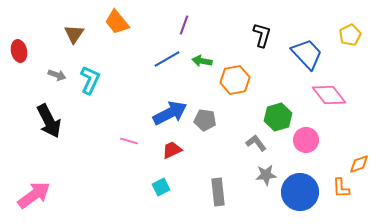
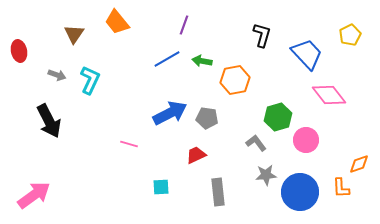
gray pentagon: moved 2 px right, 2 px up
pink line: moved 3 px down
red trapezoid: moved 24 px right, 5 px down
cyan square: rotated 24 degrees clockwise
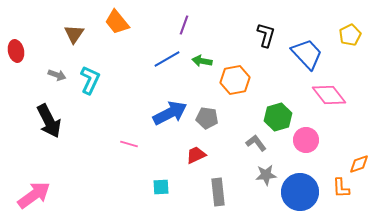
black L-shape: moved 4 px right
red ellipse: moved 3 px left
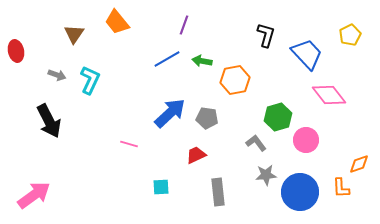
blue arrow: rotated 16 degrees counterclockwise
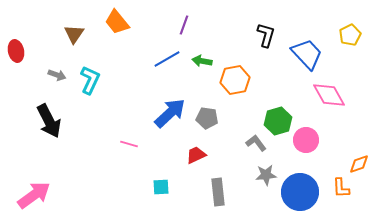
pink diamond: rotated 8 degrees clockwise
green hexagon: moved 4 px down
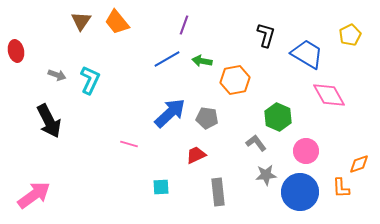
brown triangle: moved 7 px right, 13 px up
blue trapezoid: rotated 16 degrees counterclockwise
green hexagon: moved 4 px up; rotated 20 degrees counterclockwise
pink circle: moved 11 px down
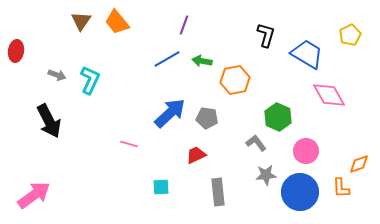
red ellipse: rotated 20 degrees clockwise
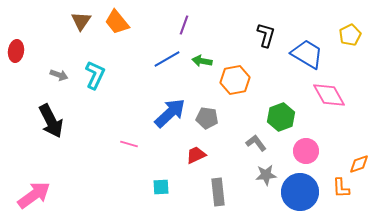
gray arrow: moved 2 px right
cyan L-shape: moved 5 px right, 5 px up
green hexagon: moved 3 px right; rotated 16 degrees clockwise
black arrow: moved 2 px right
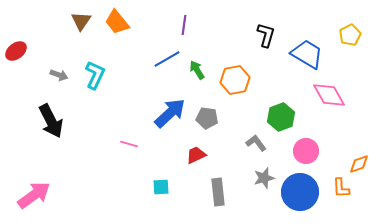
purple line: rotated 12 degrees counterclockwise
red ellipse: rotated 45 degrees clockwise
green arrow: moved 5 px left, 9 px down; rotated 48 degrees clockwise
gray star: moved 2 px left, 3 px down; rotated 10 degrees counterclockwise
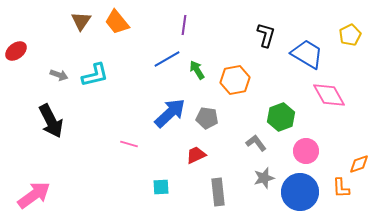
cyan L-shape: rotated 52 degrees clockwise
